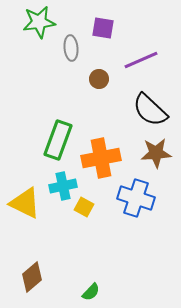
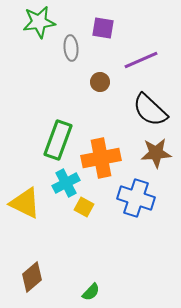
brown circle: moved 1 px right, 3 px down
cyan cross: moved 3 px right, 3 px up; rotated 16 degrees counterclockwise
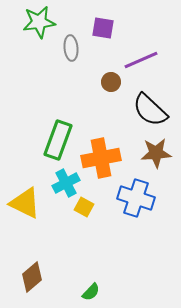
brown circle: moved 11 px right
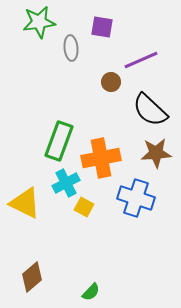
purple square: moved 1 px left, 1 px up
green rectangle: moved 1 px right, 1 px down
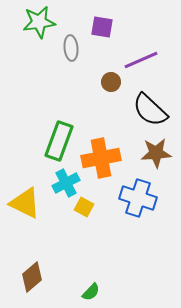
blue cross: moved 2 px right
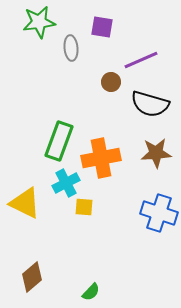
black semicircle: moved 6 px up; rotated 27 degrees counterclockwise
blue cross: moved 21 px right, 15 px down
yellow square: rotated 24 degrees counterclockwise
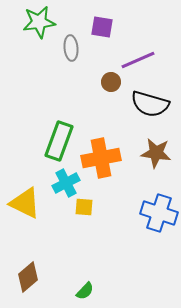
purple line: moved 3 px left
brown star: rotated 12 degrees clockwise
brown diamond: moved 4 px left
green semicircle: moved 6 px left, 1 px up
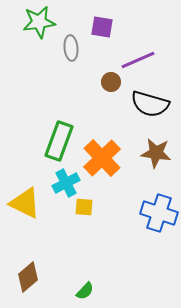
orange cross: moved 1 px right; rotated 33 degrees counterclockwise
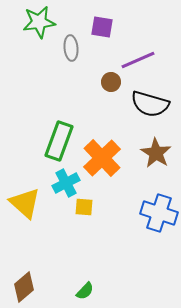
brown star: rotated 24 degrees clockwise
yellow triangle: rotated 16 degrees clockwise
brown diamond: moved 4 px left, 10 px down
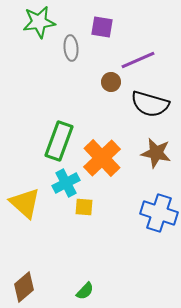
brown star: rotated 20 degrees counterclockwise
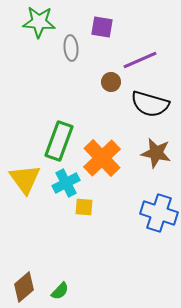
green star: rotated 12 degrees clockwise
purple line: moved 2 px right
yellow triangle: moved 24 px up; rotated 12 degrees clockwise
green semicircle: moved 25 px left
